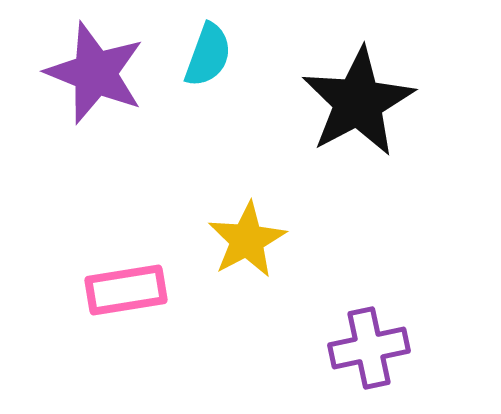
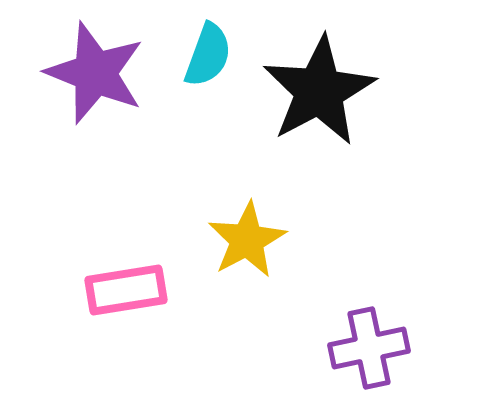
black star: moved 39 px left, 11 px up
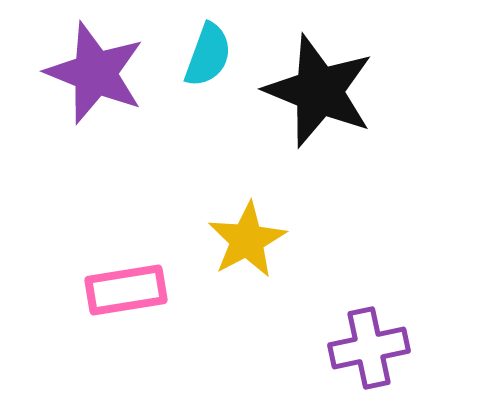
black star: rotated 22 degrees counterclockwise
